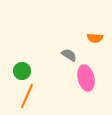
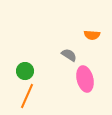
orange semicircle: moved 3 px left, 3 px up
green circle: moved 3 px right
pink ellipse: moved 1 px left, 1 px down
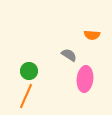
green circle: moved 4 px right
pink ellipse: rotated 20 degrees clockwise
orange line: moved 1 px left
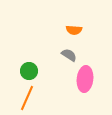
orange semicircle: moved 18 px left, 5 px up
orange line: moved 1 px right, 2 px down
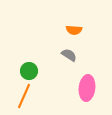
pink ellipse: moved 2 px right, 9 px down
orange line: moved 3 px left, 2 px up
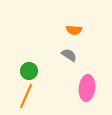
orange line: moved 2 px right
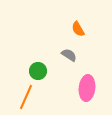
orange semicircle: moved 4 px right, 1 px up; rotated 56 degrees clockwise
green circle: moved 9 px right
orange line: moved 1 px down
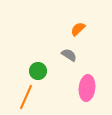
orange semicircle: rotated 77 degrees clockwise
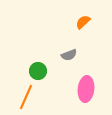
orange semicircle: moved 5 px right, 7 px up
gray semicircle: rotated 126 degrees clockwise
pink ellipse: moved 1 px left, 1 px down
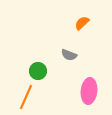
orange semicircle: moved 1 px left, 1 px down
gray semicircle: rotated 42 degrees clockwise
pink ellipse: moved 3 px right, 2 px down
